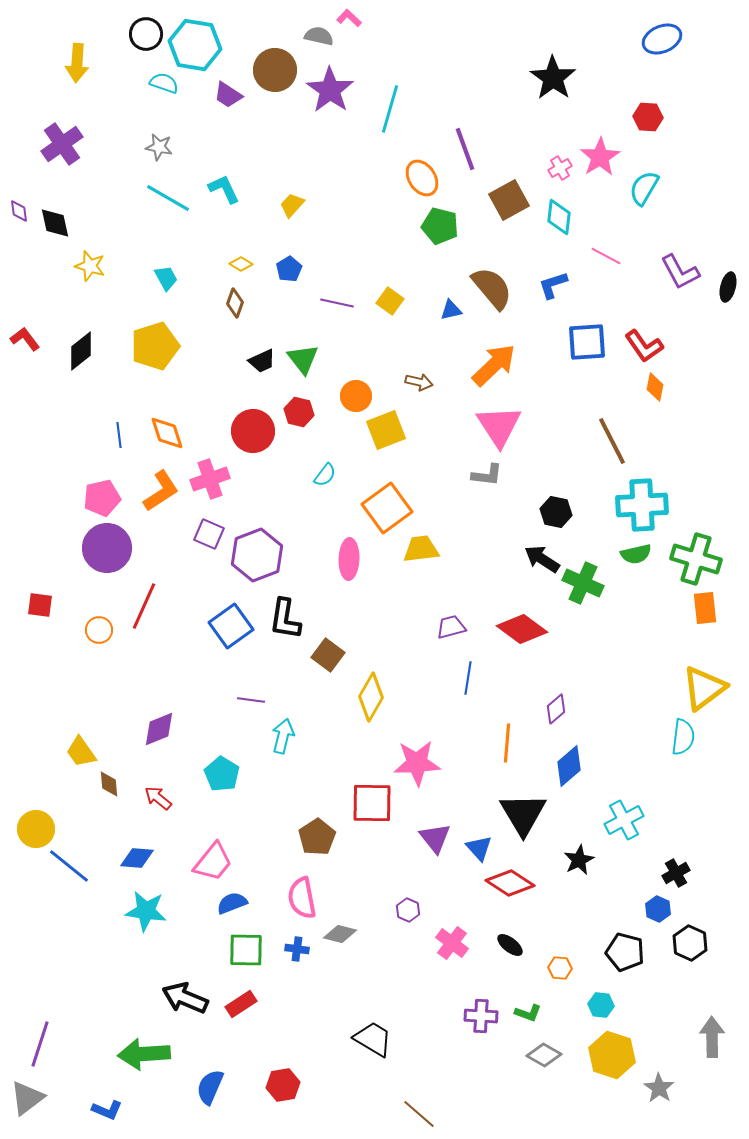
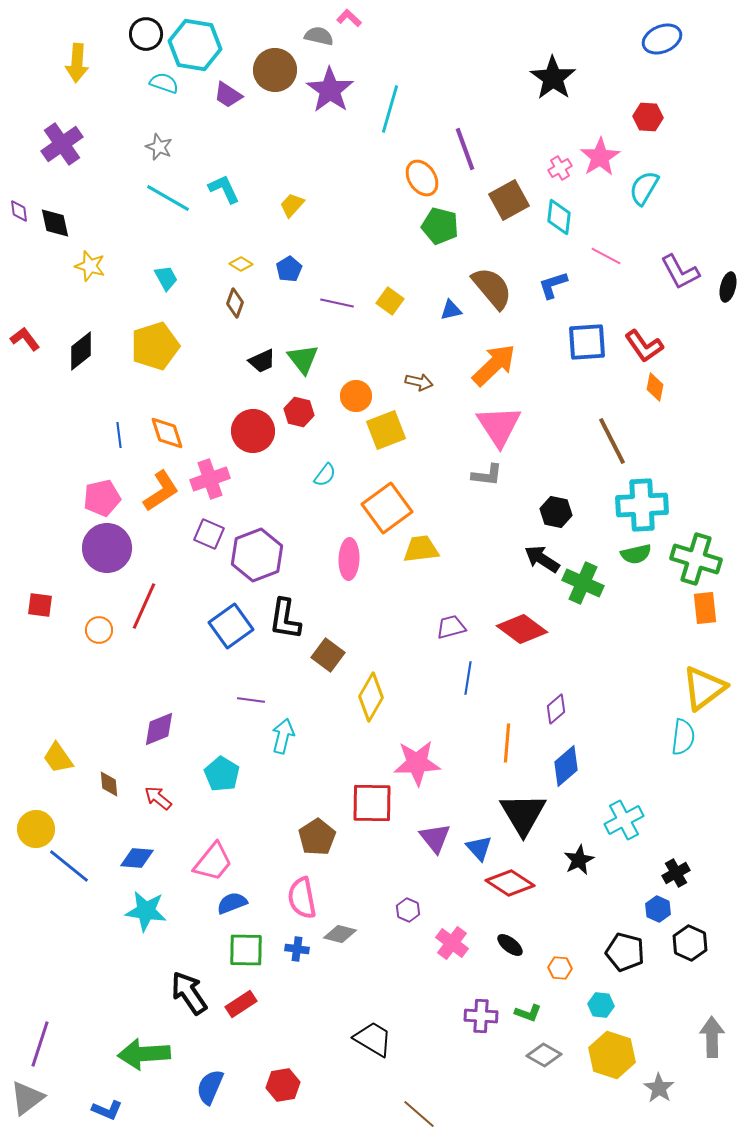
gray star at (159, 147): rotated 12 degrees clockwise
yellow trapezoid at (81, 752): moved 23 px left, 6 px down
blue diamond at (569, 766): moved 3 px left
black arrow at (185, 998): moved 4 px right, 5 px up; rotated 33 degrees clockwise
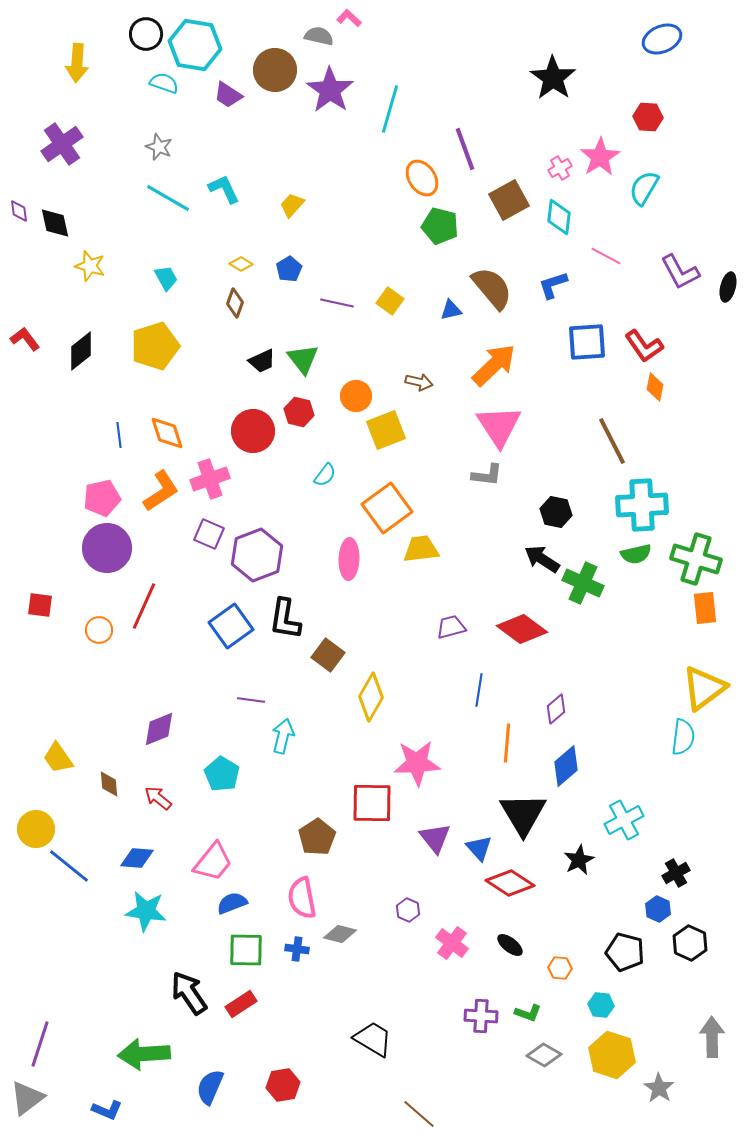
blue line at (468, 678): moved 11 px right, 12 px down
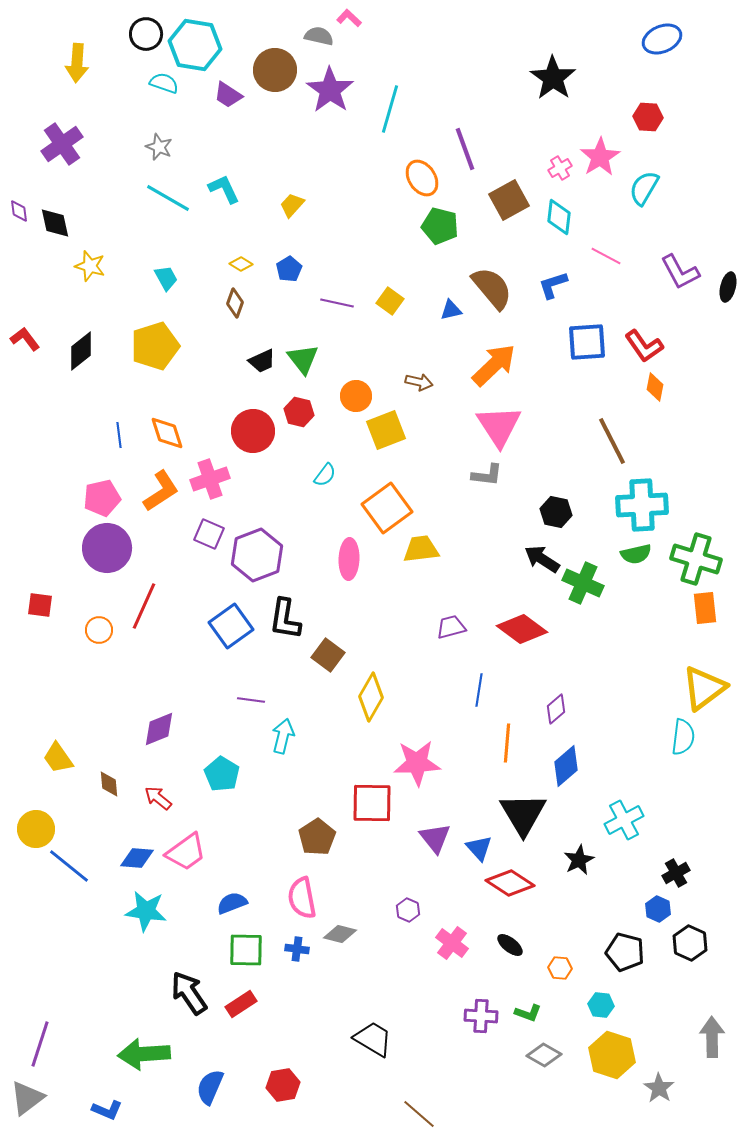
pink trapezoid at (213, 862): moved 27 px left, 10 px up; rotated 15 degrees clockwise
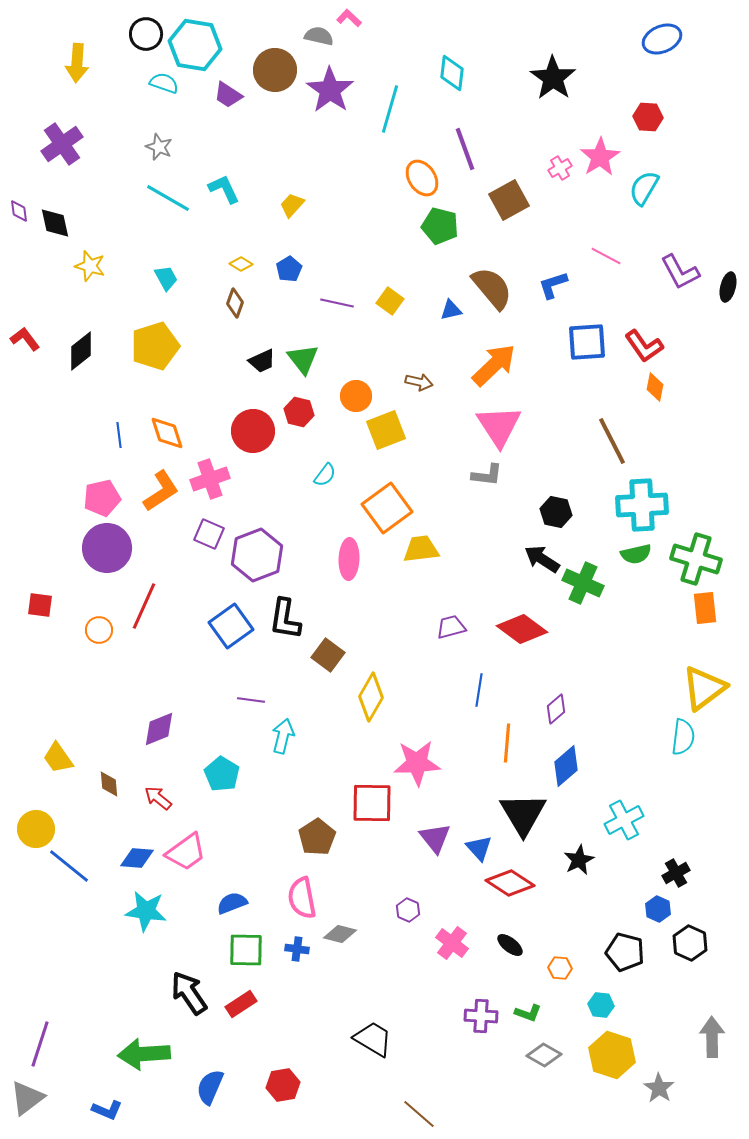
cyan diamond at (559, 217): moved 107 px left, 144 px up
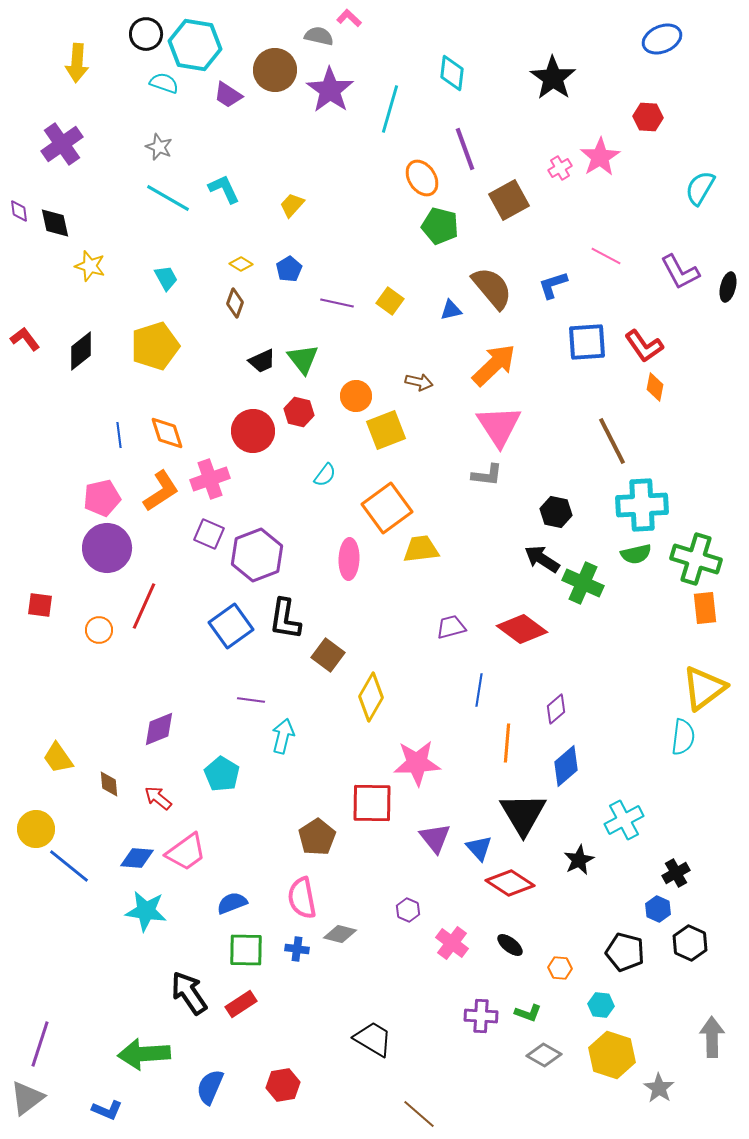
cyan semicircle at (644, 188): moved 56 px right
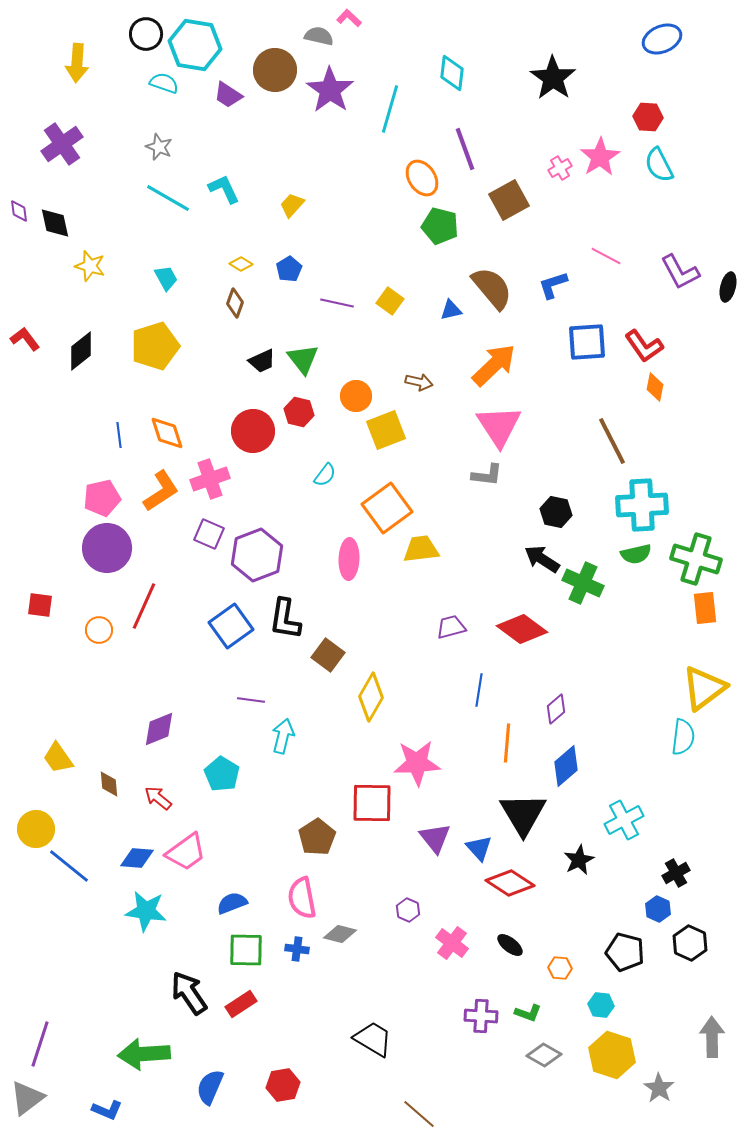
cyan semicircle at (700, 188): moved 41 px left, 23 px up; rotated 57 degrees counterclockwise
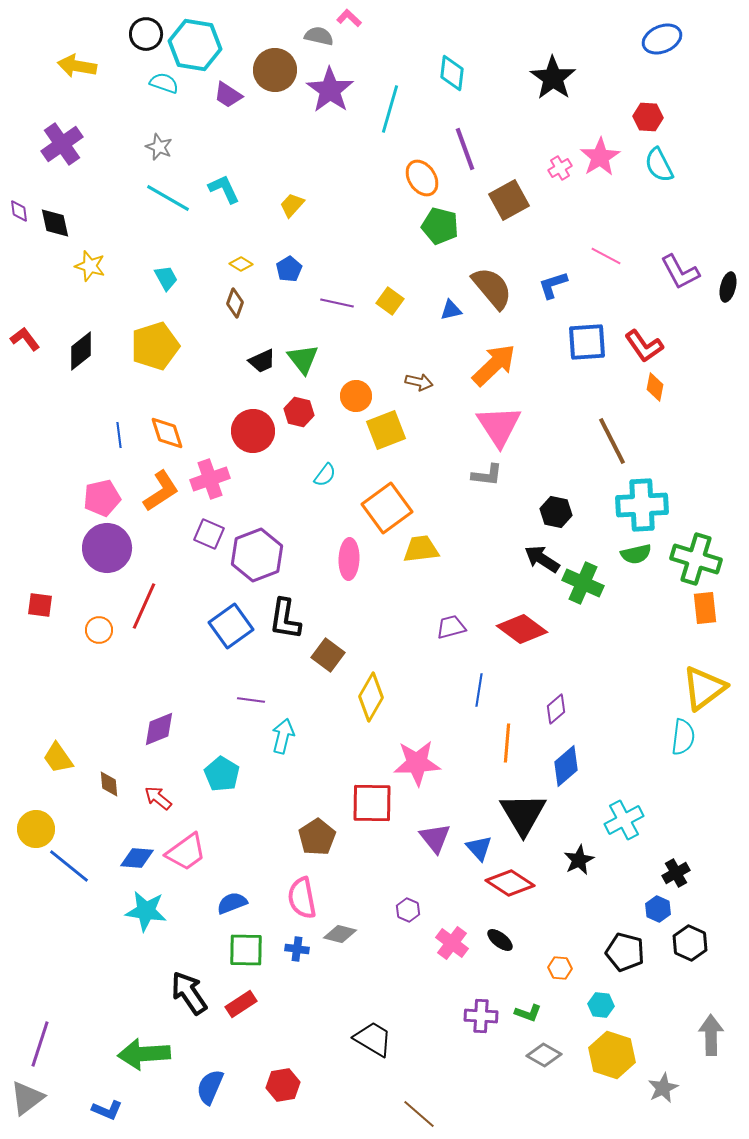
yellow arrow at (77, 63): moved 3 px down; rotated 96 degrees clockwise
black ellipse at (510, 945): moved 10 px left, 5 px up
gray arrow at (712, 1037): moved 1 px left, 2 px up
gray star at (659, 1088): moved 4 px right; rotated 12 degrees clockwise
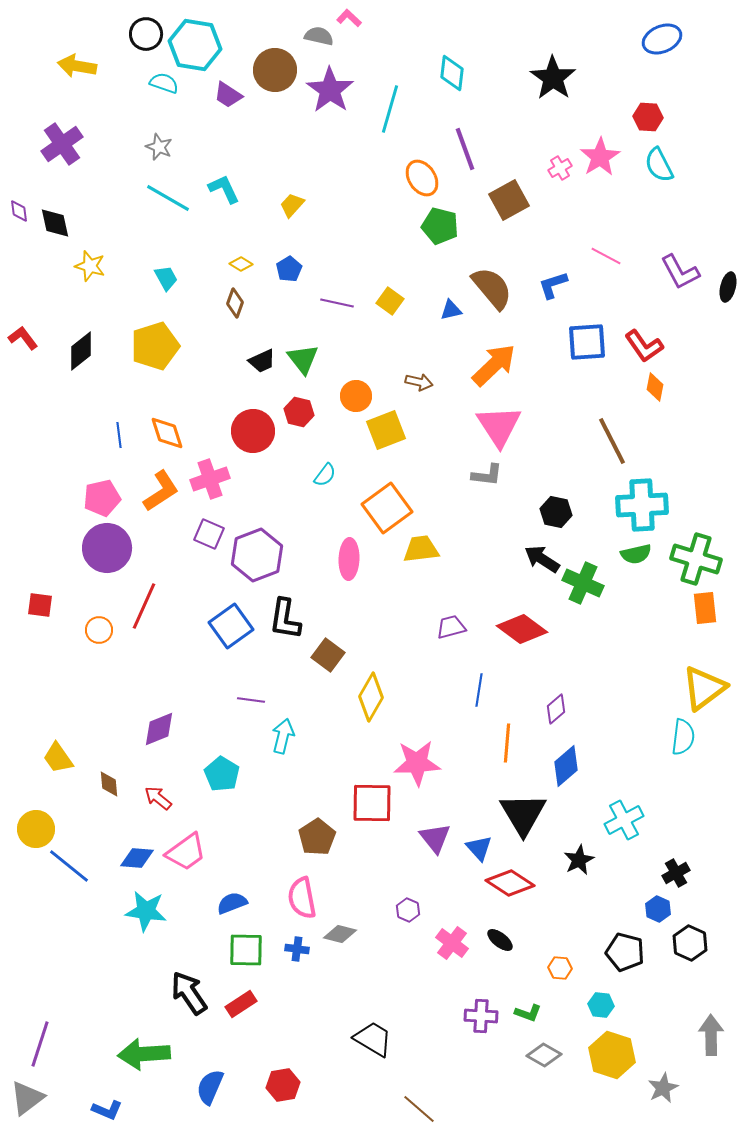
red L-shape at (25, 339): moved 2 px left, 1 px up
brown line at (419, 1114): moved 5 px up
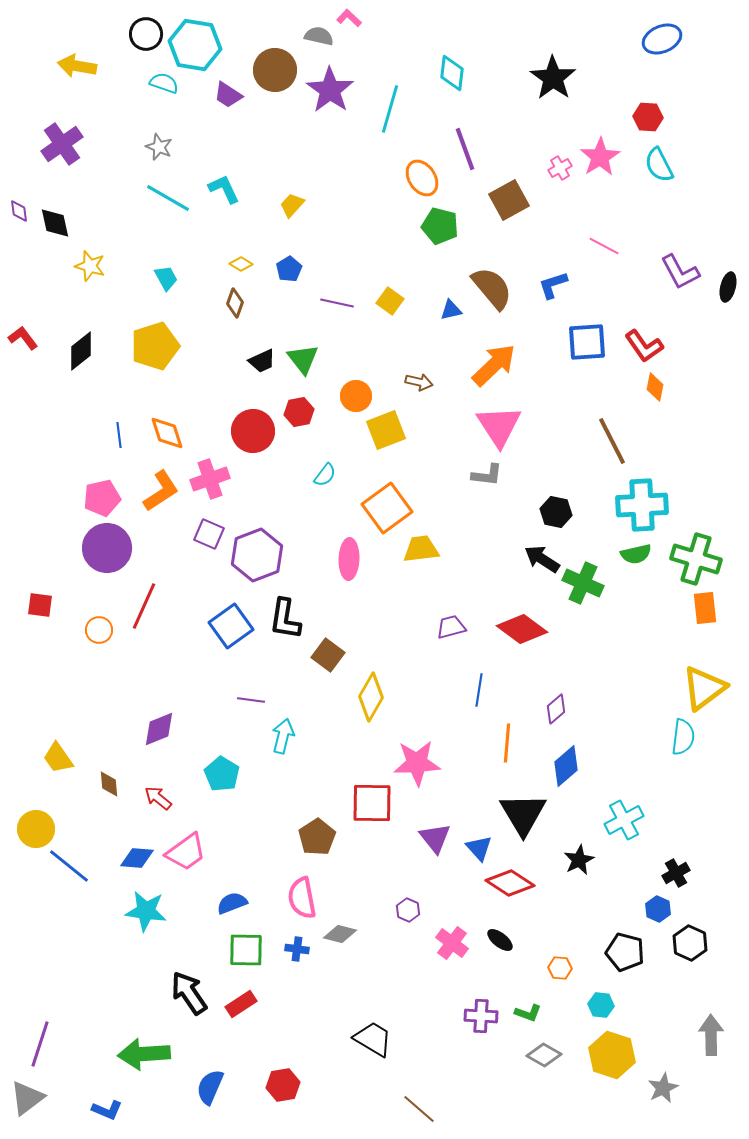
pink line at (606, 256): moved 2 px left, 10 px up
red hexagon at (299, 412): rotated 24 degrees counterclockwise
